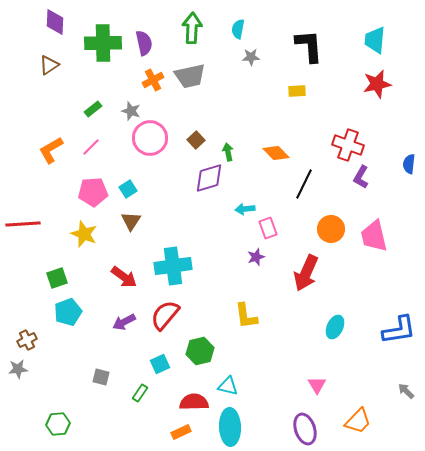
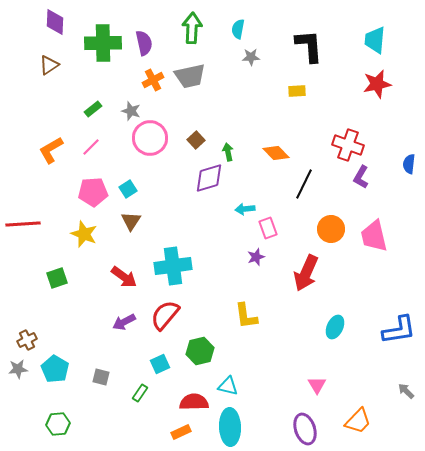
cyan pentagon at (68, 312): moved 13 px left, 57 px down; rotated 20 degrees counterclockwise
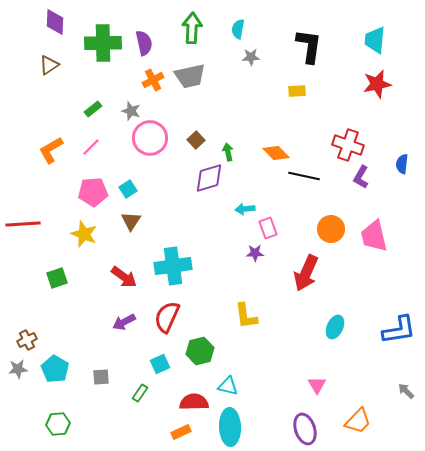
black L-shape at (309, 46): rotated 12 degrees clockwise
blue semicircle at (409, 164): moved 7 px left
black line at (304, 184): moved 8 px up; rotated 76 degrees clockwise
purple star at (256, 257): moved 1 px left, 4 px up; rotated 18 degrees clockwise
red semicircle at (165, 315): moved 2 px right, 2 px down; rotated 16 degrees counterclockwise
gray square at (101, 377): rotated 18 degrees counterclockwise
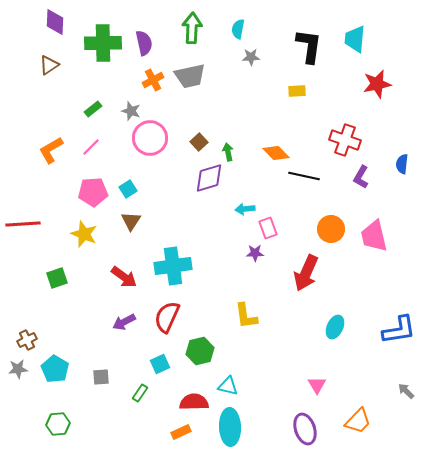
cyan trapezoid at (375, 40): moved 20 px left, 1 px up
brown square at (196, 140): moved 3 px right, 2 px down
red cross at (348, 145): moved 3 px left, 5 px up
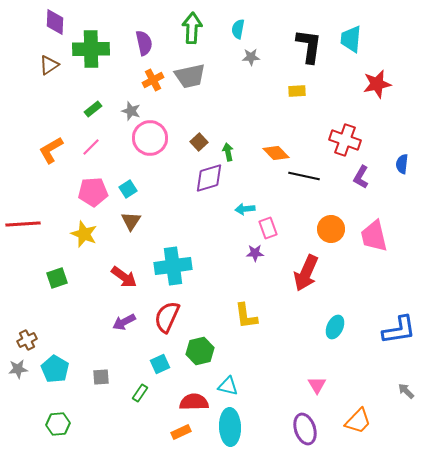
cyan trapezoid at (355, 39): moved 4 px left
green cross at (103, 43): moved 12 px left, 6 px down
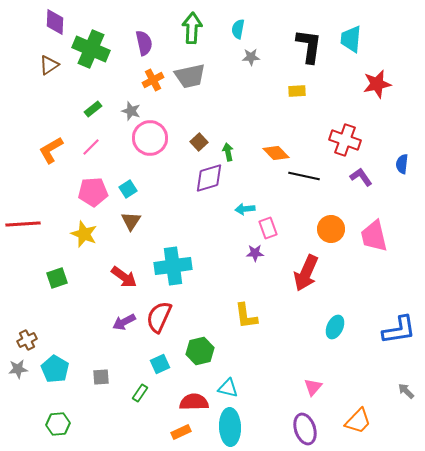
green cross at (91, 49): rotated 24 degrees clockwise
purple L-shape at (361, 177): rotated 115 degrees clockwise
red semicircle at (167, 317): moved 8 px left
pink triangle at (317, 385): moved 4 px left, 2 px down; rotated 12 degrees clockwise
cyan triangle at (228, 386): moved 2 px down
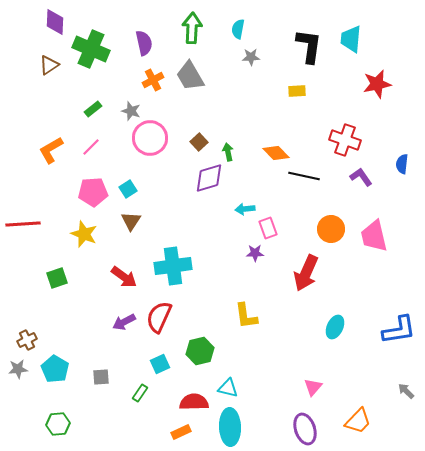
gray trapezoid at (190, 76): rotated 72 degrees clockwise
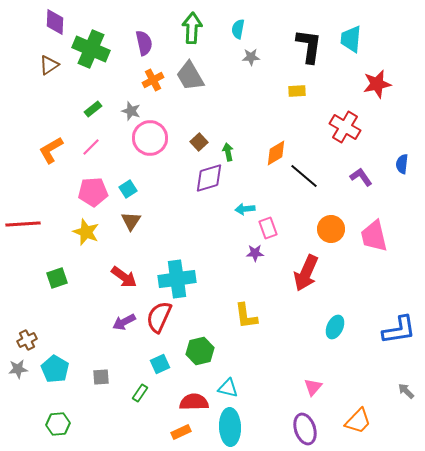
red cross at (345, 140): moved 13 px up; rotated 12 degrees clockwise
orange diamond at (276, 153): rotated 76 degrees counterclockwise
black line at (304, 176): rotated 28 degrees clockwise
yellow star at (84, 234): moved 2 px right, 2 px up
cyan cross at (173, 266): moved 4 px right, 13 px down
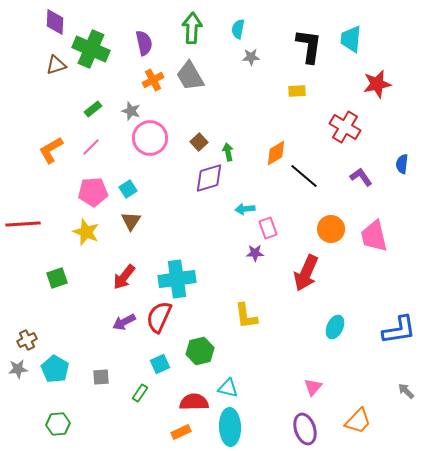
brown triangle at (49, 65): moved 7 px right; rotated 15 degrees clockwise
red arrow at (124, 277): rotated 92 degrees clockwise
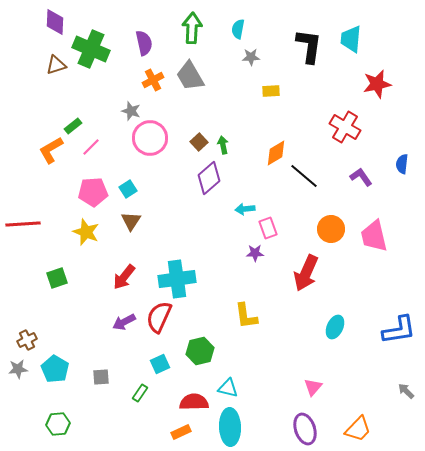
yellow rectangle at (297, 91): moved 26 px left
green rectangle at (93, 109): moved 20 px left, 17 px down
green arrow at (228, 152): moved 5 px left, 7 px up
purple diamond at (209, 178): rotated 24 degrees counterclockwise
orange trapezoid at (358, 421): moved 8 px down
